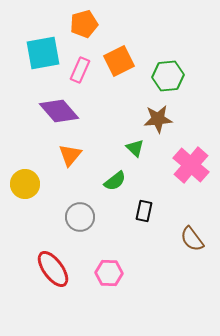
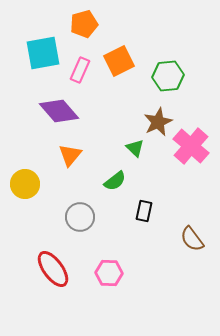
brown star: moved 3 px down; rotated 20 degrees counterclockwise
pink cross: moved 19 px up
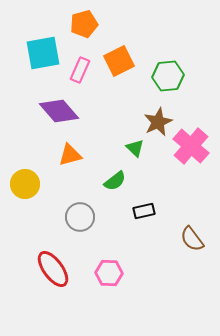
orange triangle: rotated 35 degrees clockwise
black rectangle: rotated 65 degrees clockwise
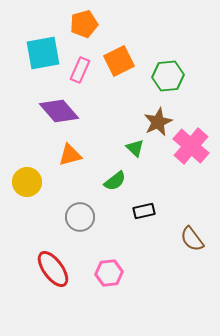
yellow circle: moved 2 px right, 2 px up
pink hexagon: rotated 8 degrees counterclockwise
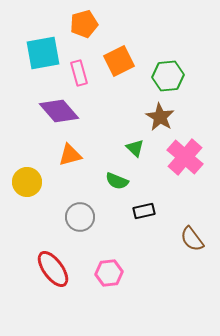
pink rectangle: moved 1 px left, 3 px down; rotated 40 degrees counterclockwise
brown star: moved 2 px right, 5 px up; rotated 16 degrees counterclockwise
pink cross: moved 6 px left, 11 px down
green semicircle: moved 2 px right; rotated 60 degrees clockwise
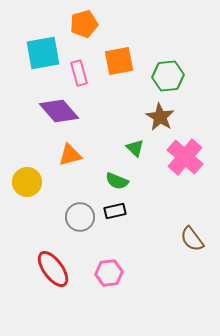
orange square: rotated 16 degrees clockwise
black rectangle: moved 29 px left
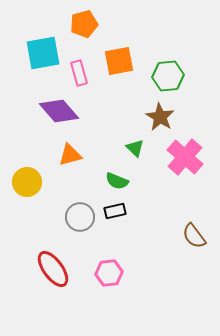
brown semicircle: moved 2 px right, 3 px up
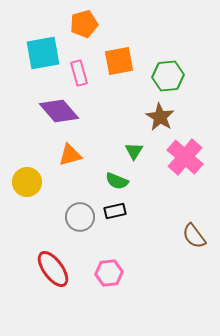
green triangle: moved 1 px left, 3 px down; rotated 18 degrees clockwise
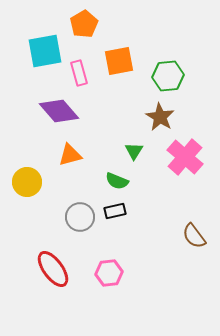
orange pentagon: rotated 16 degrees counterclockwise
cyan square: moved 2 px right, 2 px up
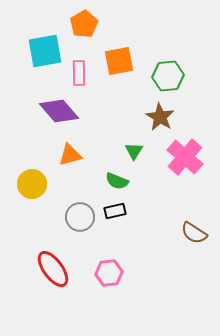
pink rectangle: rotated 15 degrees clockwise
yellow circle: moved 5 px right, 2 px down
brown semicircle: moved 3 px up; rotated 20 degrees counterclockwise
